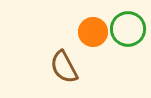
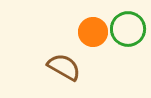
brown semicircle: rotated 148 degrees clockwise
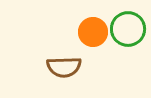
brown semicircle: rotated 148 degrees clockwise
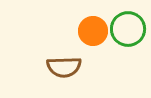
orange circle: moved 1 px up
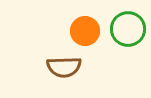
orange circle: moved 8 px left
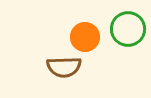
orange circle: moved 6 px down
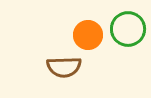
orange circle: moved 3 px right, 2 px up
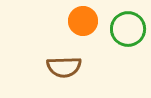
orange circle: moved 5 px left, 14 px up
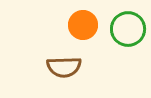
orange circle: moved 4 px down
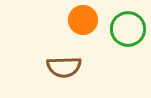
orange circle: moved 5 px up
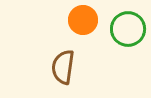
brown semicircle: moved 1 px left; rotated 100 degrees clockwise
